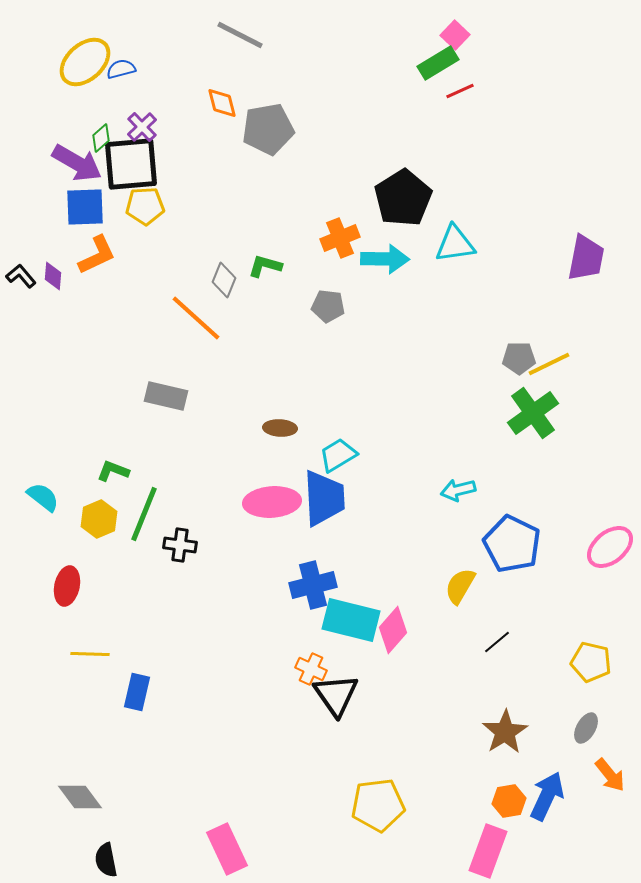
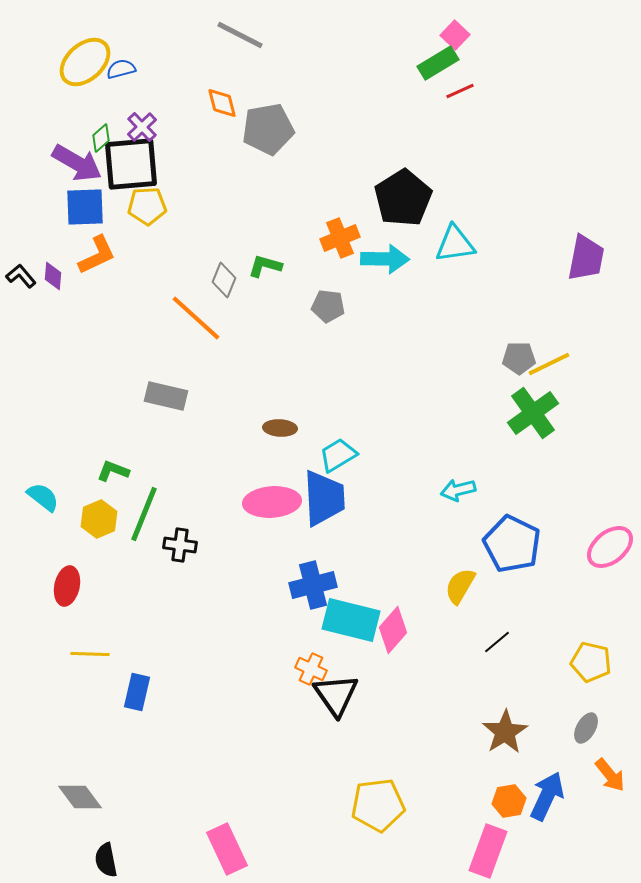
yellow pentagon at (145, 206): moved 2 px right
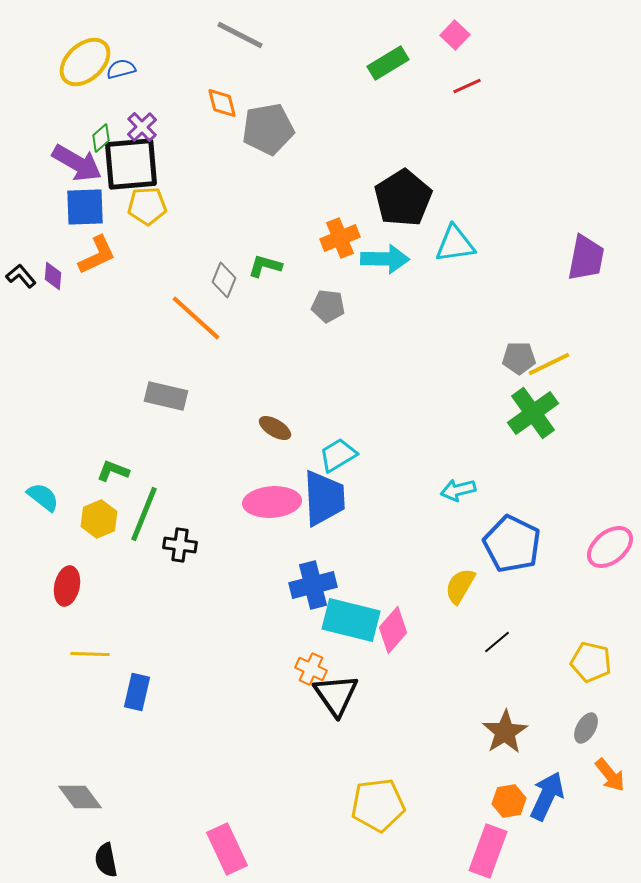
green rectangle at (438, 63): moved 50 px left
red line at (460, 91): moved 7 px right, 5 px up
brown ellipse at (280, 428): moved 5 px left; rotated 28 degrees clockwise
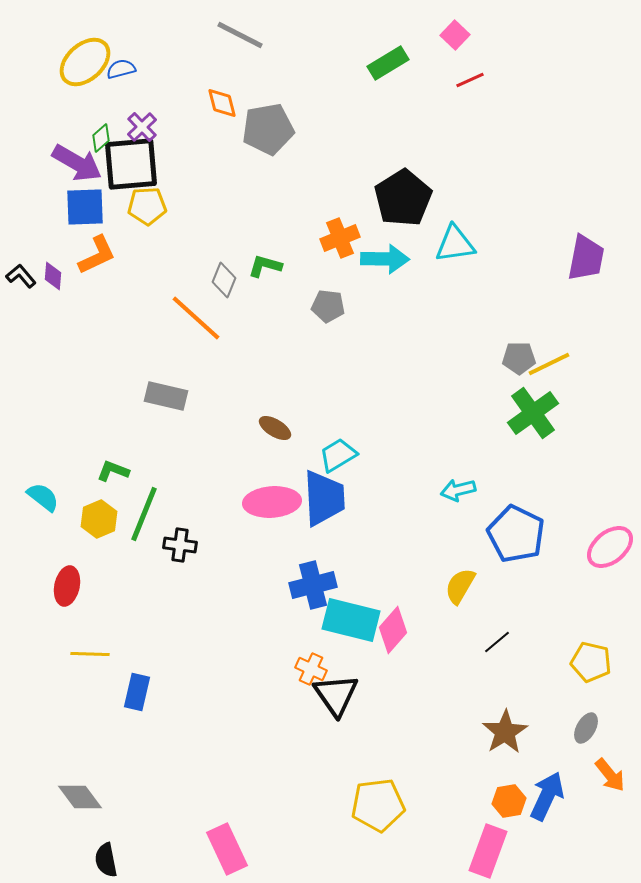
red line at (467, 86): moved 3 px right, 6 px up
blue pentagon at (512, 544): moved 4 px right, 10 px up
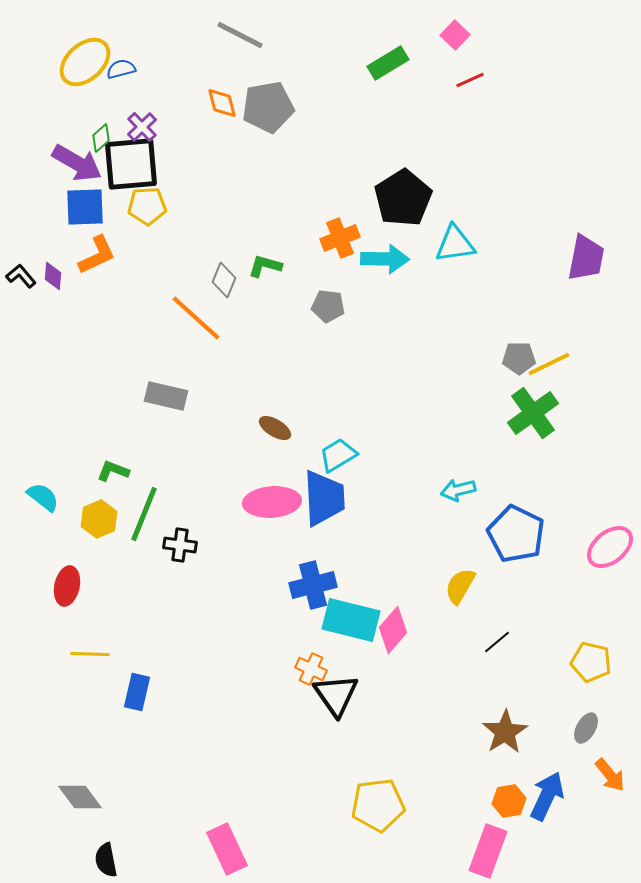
gray pentagon at (268, 129): moved 22 px up
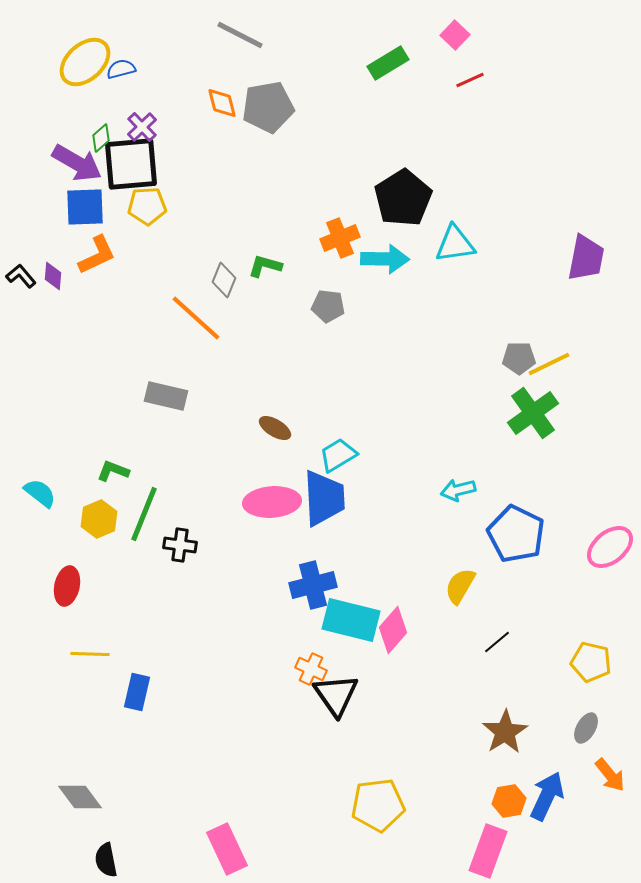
cyan semicircle at (43, 497): moved 3 px left, 4 px up
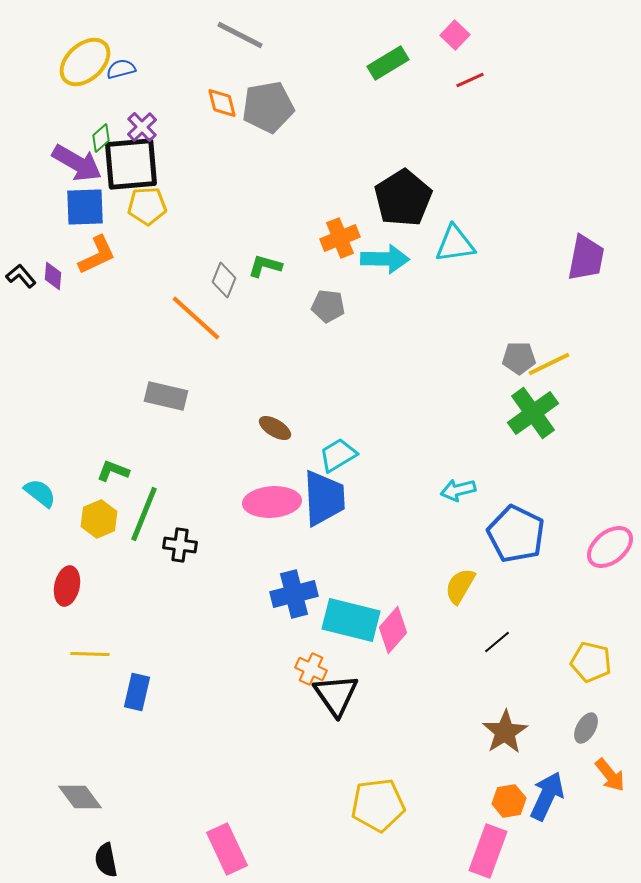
blue cross at (313, 585): moved 19 px left, 9 px down
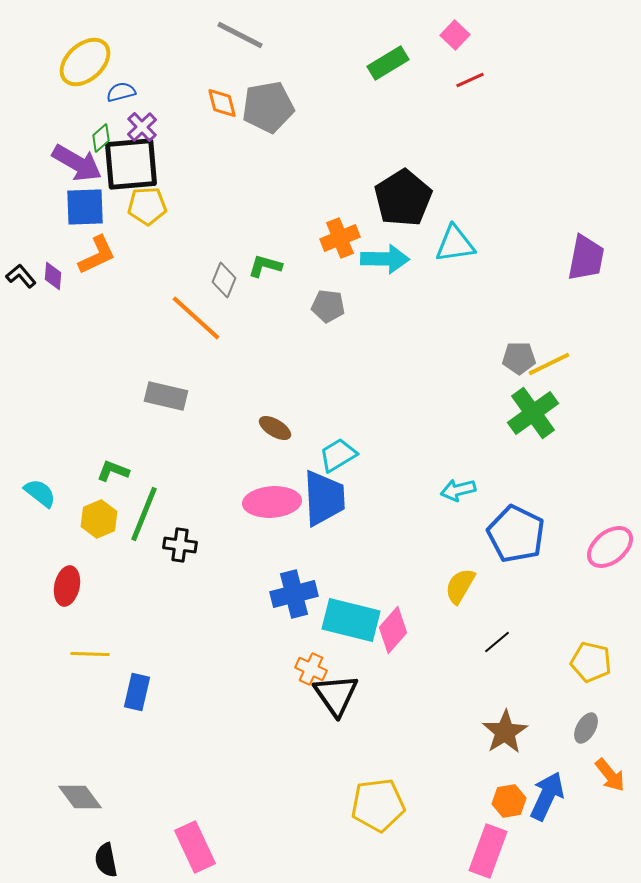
blue semicircle at (121, 69): moved 23 px down
pink rectangle at (227, 849): moved 32 px left, 2 px up
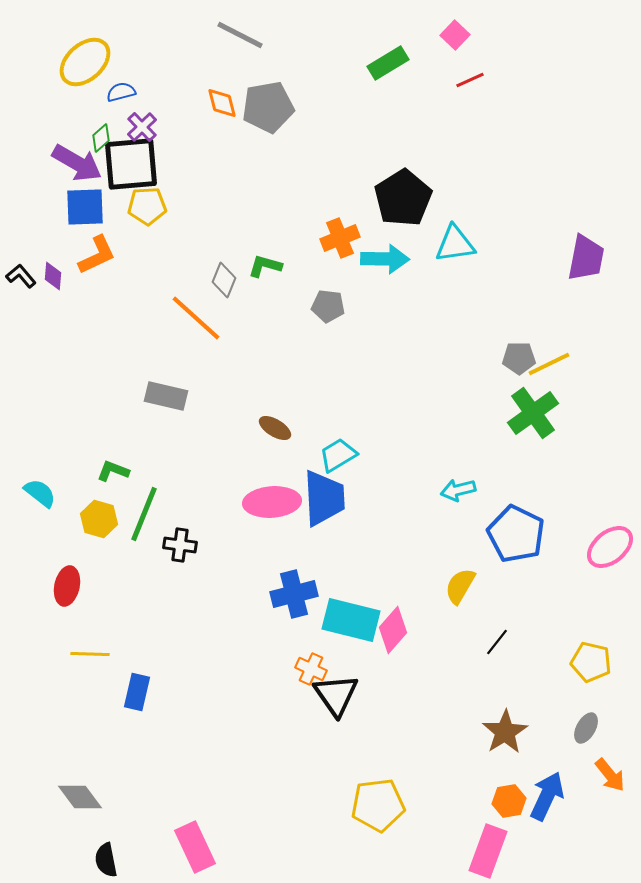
yellow hexagon at (99, 519): rotated 21 degrees counterclockwise
black line at (497, 642): rotated 12 degrees counterclockwise
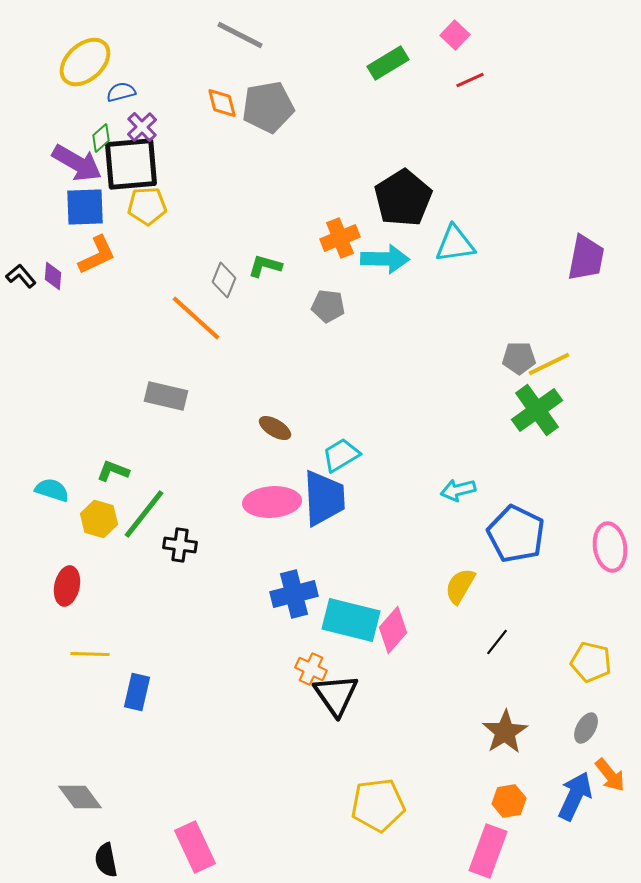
green cross at (533, 413): moved 4 px right, 3 px up
cyan trapezoid at (338, 455): moved 3 px right
cyan semicircle at (40, 493): moved 12 px right, 3 px up; rotated 20 degrees counterclockwise
green line at (144, 514): rotated 16 degrees clockwise
pink ellipse at (610, 547): rotated 60 degrees counterclockwise
blue arrow at (547, 796): moved 28 px right
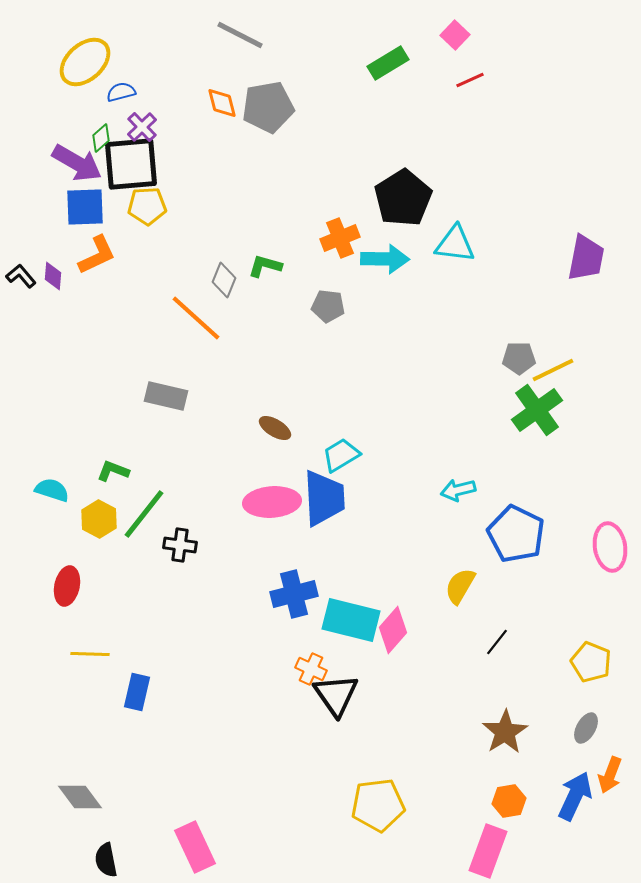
cyan triangle at (455, 244): rotated 15 degrees clockwise
yellow line at (549, 364): moved 4 px right, 6 px down
yellow hexagon at (99, 519): rotated 12 degrees clockwise
yellow pentagon at (591, 662): rotated 9 degrees clockwise
orange arrow at (610, 775): rotated 60 degrees clockwise
